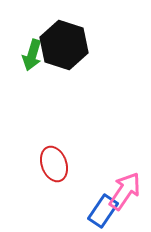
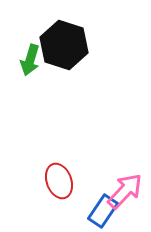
green arrow: moved 2 px left, 5 px down
red ellipse: moved 5 px right, 17 px down
pink arrow: rotated 9 degrees clockwise
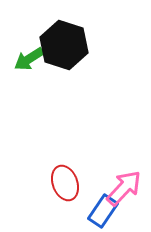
green arrow: moved 1 px left, 1 px up; rotated 40 degrees clockwise
red ellipse: moved 6 px right, 2 px down
pink arrow: moved 1 px left, 3 px up
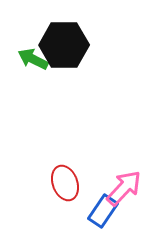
black hexagon: rotated 18 degrees counterclockwise
green arrow: moved 4 px right; rotated 60 degrees clockwise
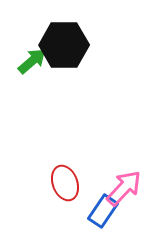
green arrow: moved 1 px left, 2 px down; rotated 112 degrees clockwise
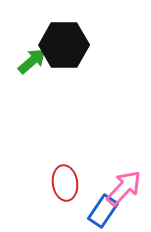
red ellipse: rotated 12 degrees clockwise
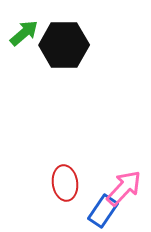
green arrow: moved 8 px left, 28 px up
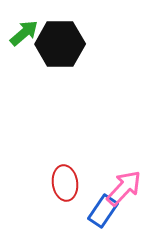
black hexagon: moved 4 px left, 1 px up
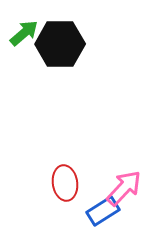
blue rectangle: rotated 24 degrees clockwise
